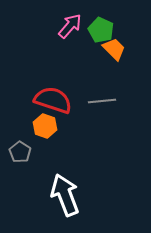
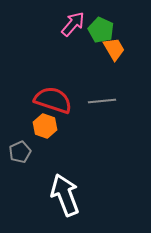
pink arrow: moved 3 px right, 2 px up
orange trapezoid: rotated 15 degrees clockwise
gray pentagon: rotated 15 degrees clockwise
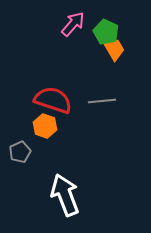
green pentagon: moved 5 px right, 2 px down
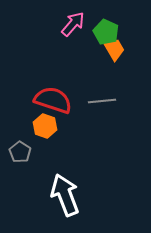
gray pentagon: rotated 15 degrees counterclockwise
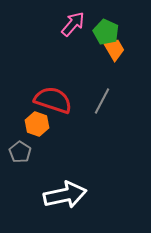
gray line: rotated 56 degrees counterclockwise
orange hexagon: moved 8 px left, 2 px up
white arrow: rotated 99 degrees clockwise
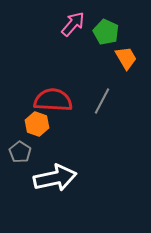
orange trapezoid: moved 12 px right, 9 px down
red semicircle: rotated 15 degrees counterclockwise
white arrow: moved 10 px left, 17 px up
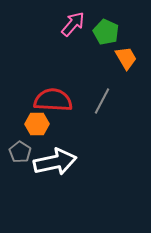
orange hexagon: rotated 20 degrees counterclockwise
white arrow: moved 16 px up
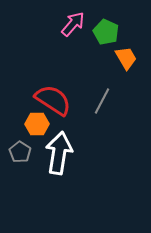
red semicircle: rotated 30 degrees clockwise
white arrow: moved 4 px right, 9 px up; rotated 69 degrees counterclockwise
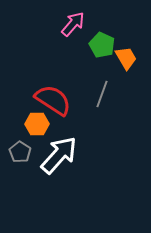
green pentagon: moved 4 px left, 13 px down
gray line: moved 7 px up; rotated 8 degrees counterclockwise
white arrow: moved 2 px down; rotated 33 degrees clockwise
